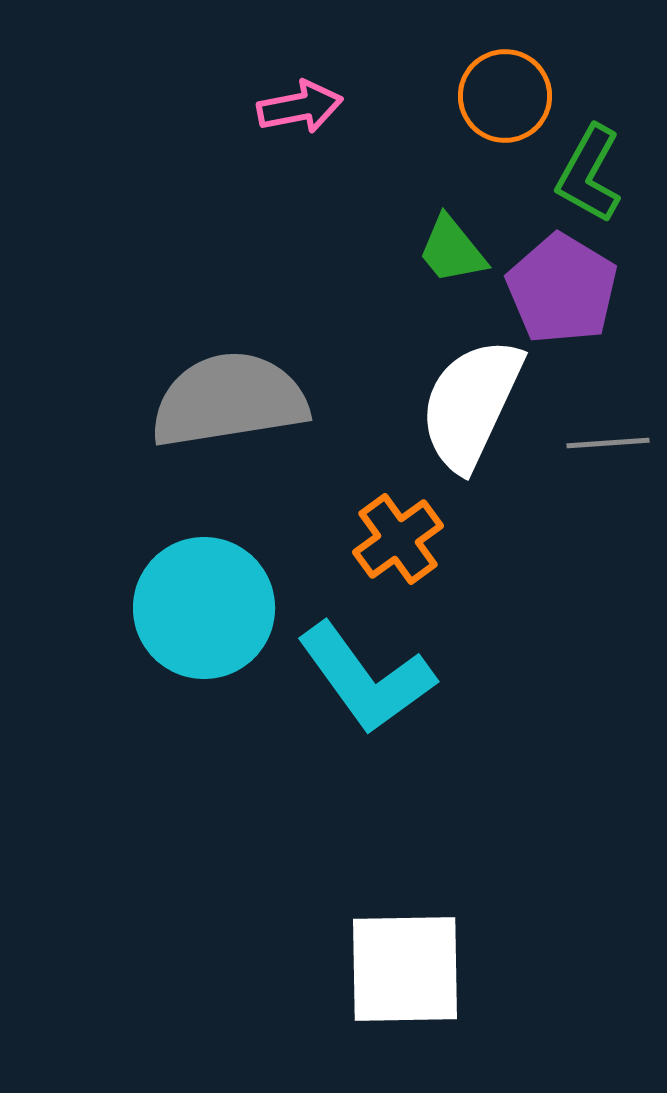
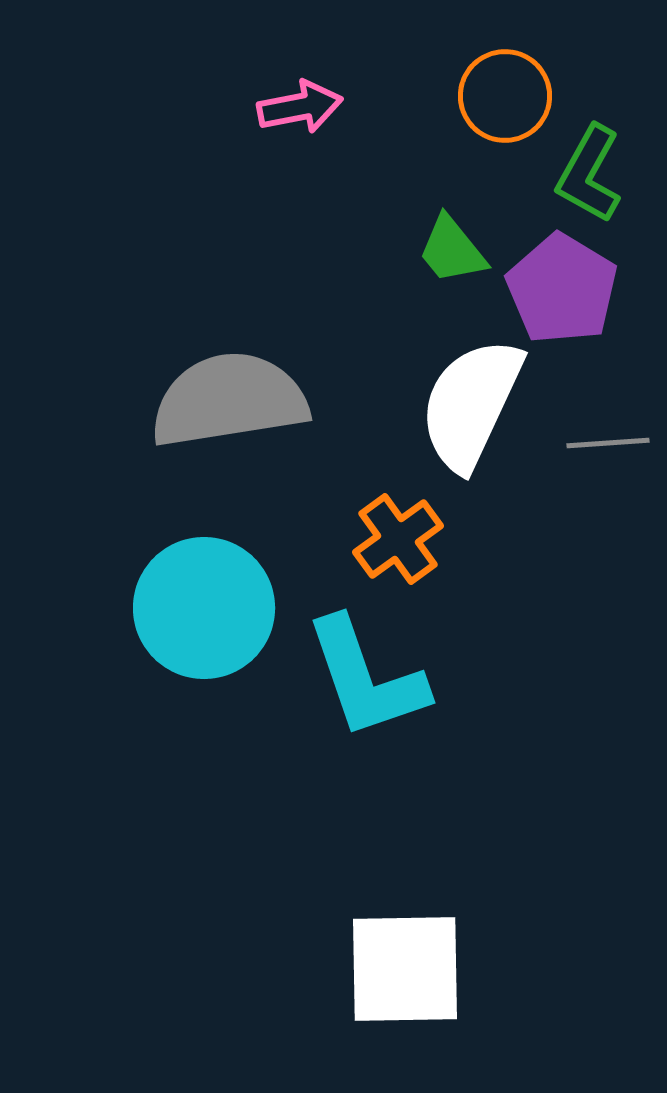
cyan L-shape: rotated 17 degrees clockwise
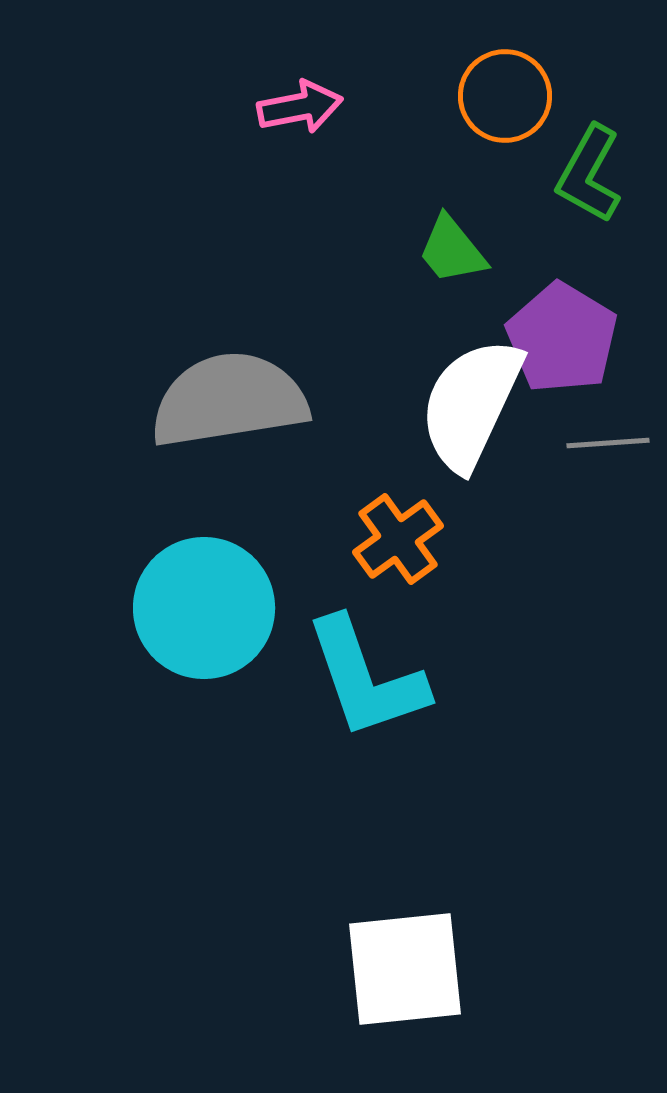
purple pentagon: moved 49 px down
white square: rotated 5 degrees counterclockwise
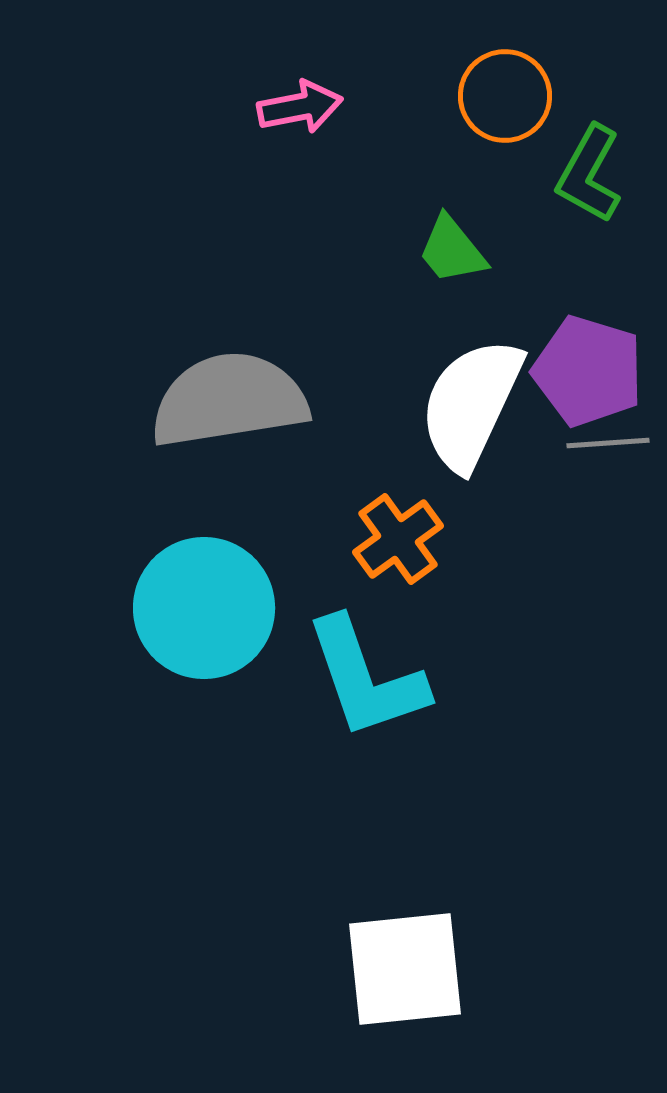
purple pentagon: moved 26 px right, 33 px down; rotated 14 degrees counterclockwise
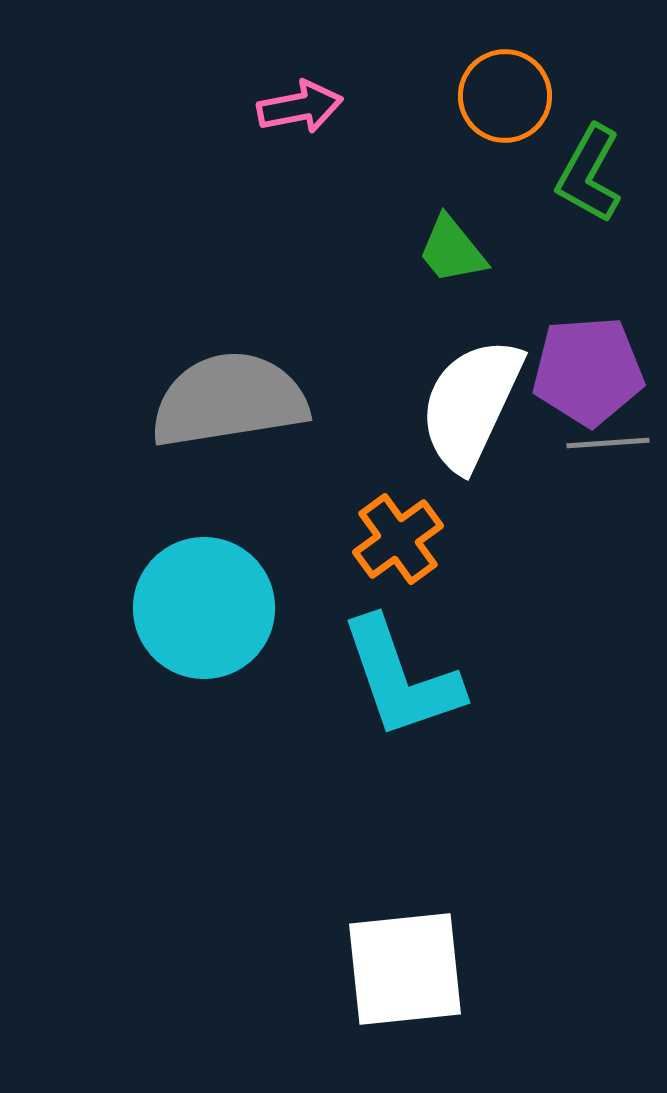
purple pentagon: rotated 21 degrees counterclockwise
cyan L-shape: moved 35 px right
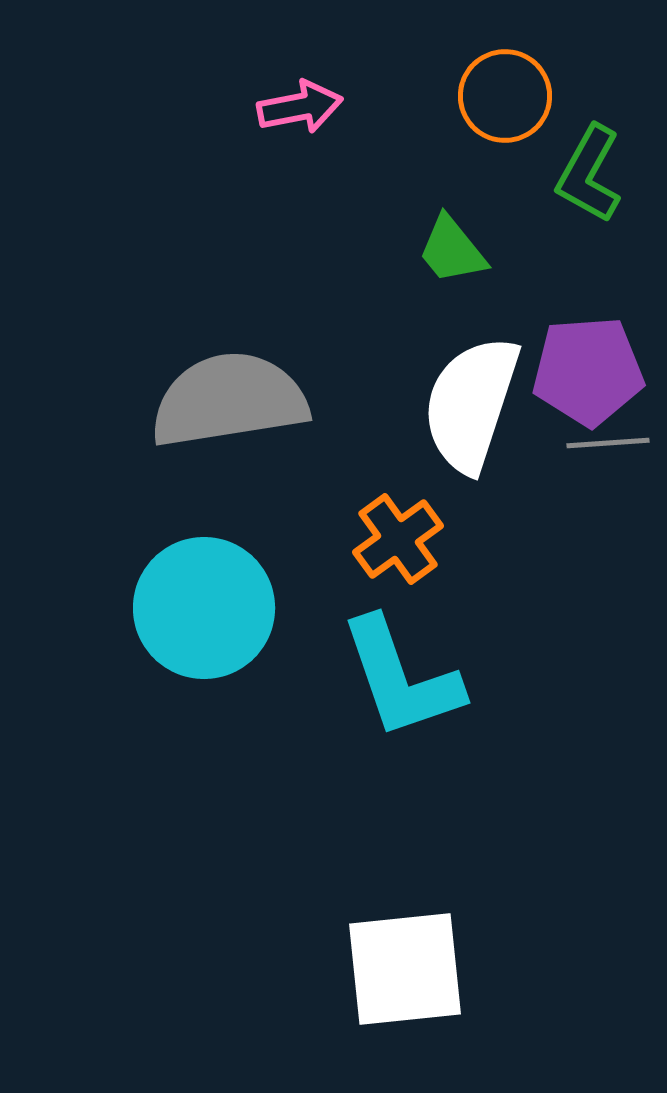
white semicircle: rotated 7 degrees counterclockwise
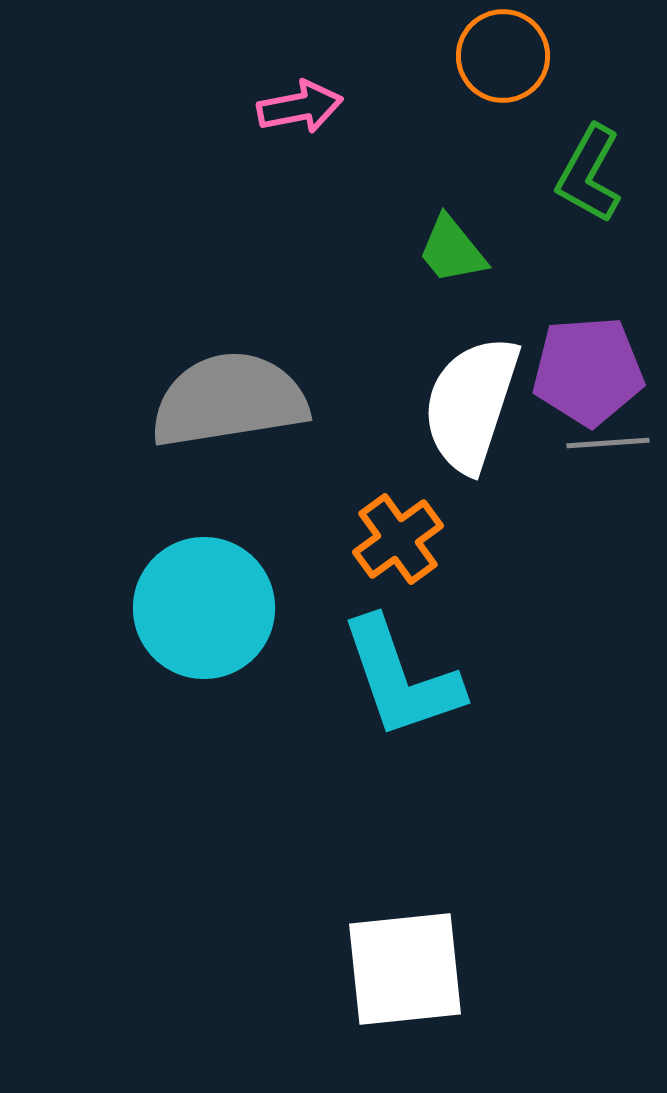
orange circle: moved 2 px left, 40 px up
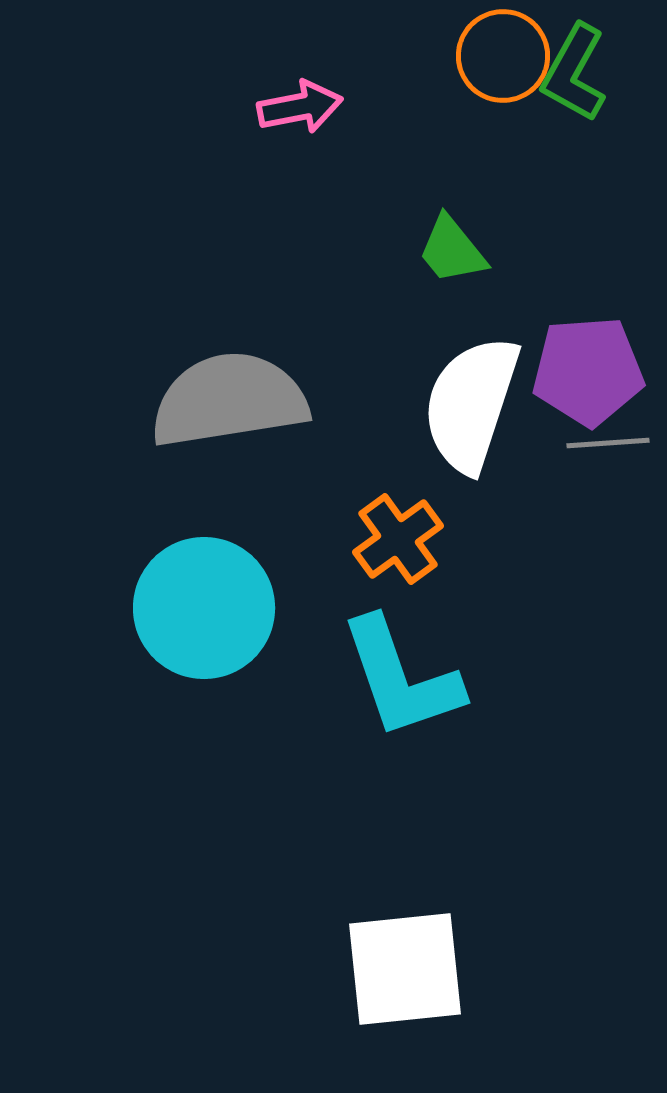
green L-shape: moved 15 px left, 101 px up
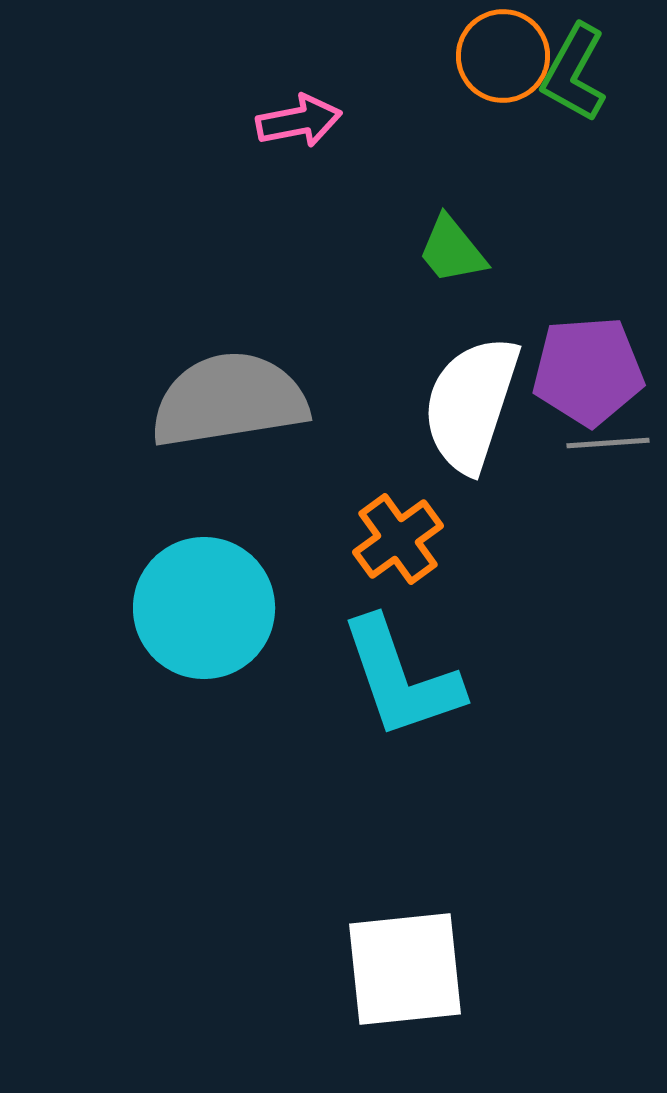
pink arrow: moved 1 px left, 14 px down
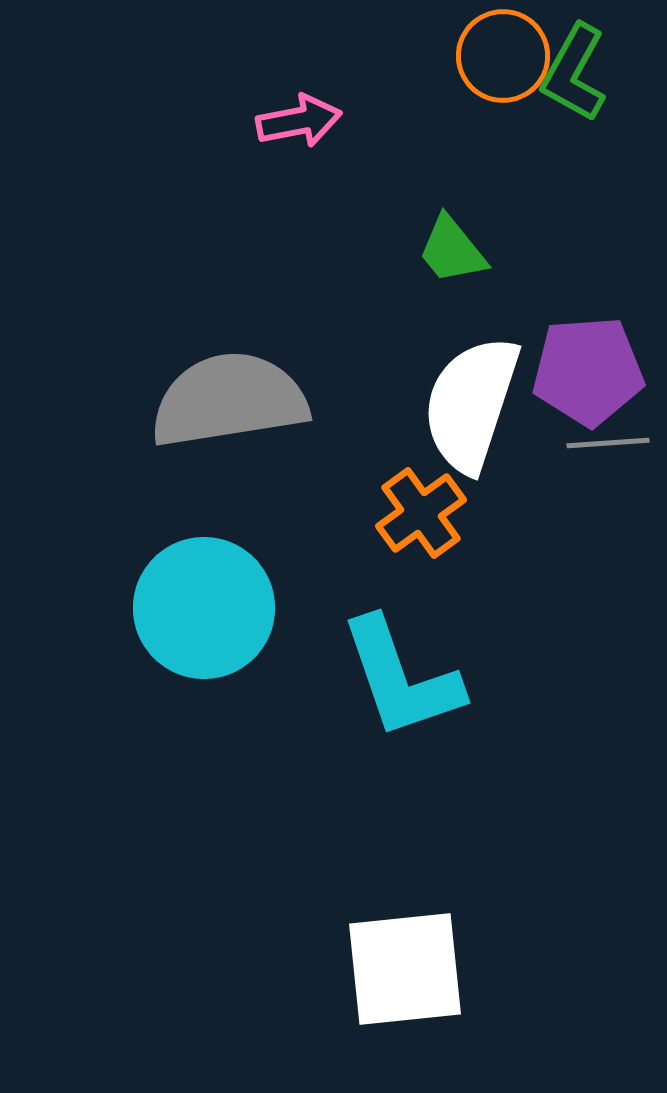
orange cross: moved 23 px right, 26 px up
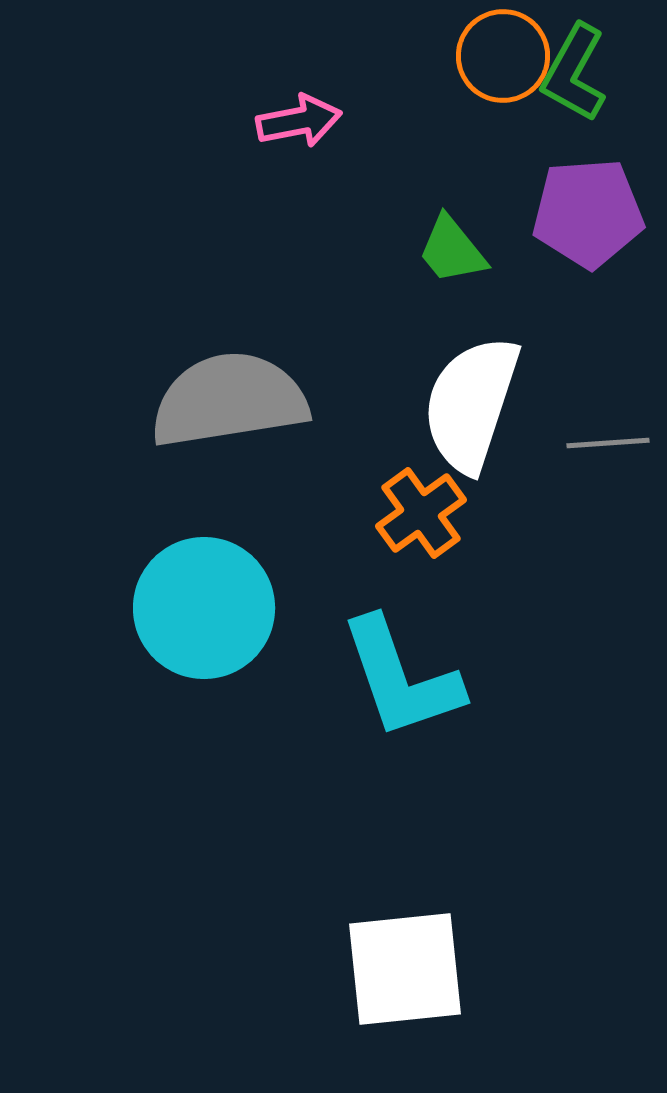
purple pentagon: moved 158 px up
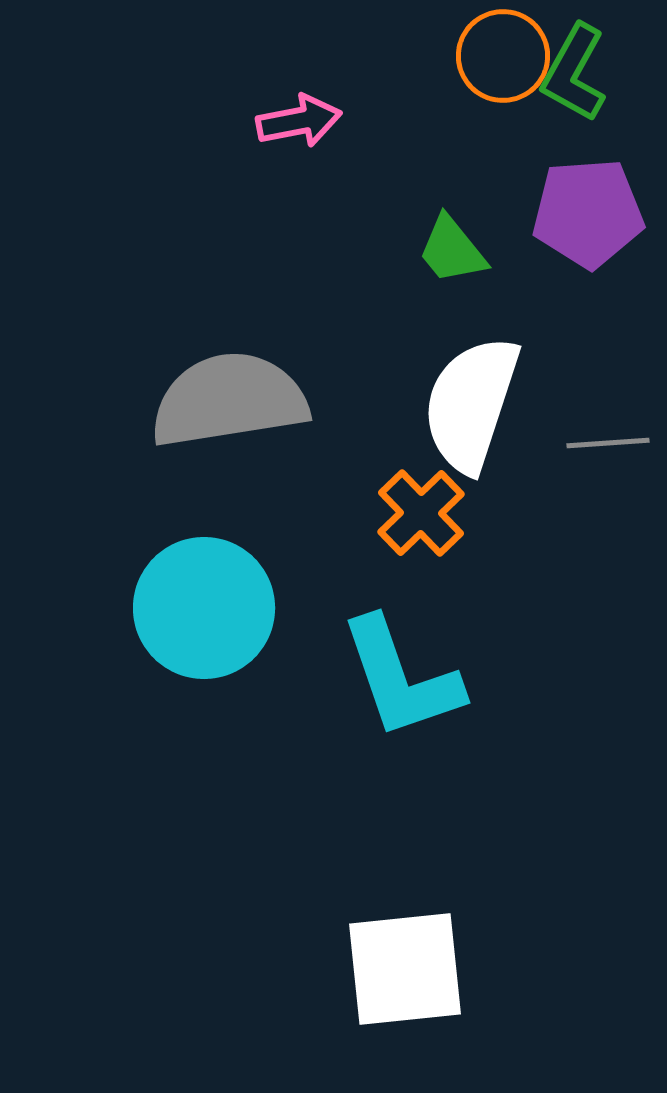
orange cross: rotated 8 degrees counterclockwise
